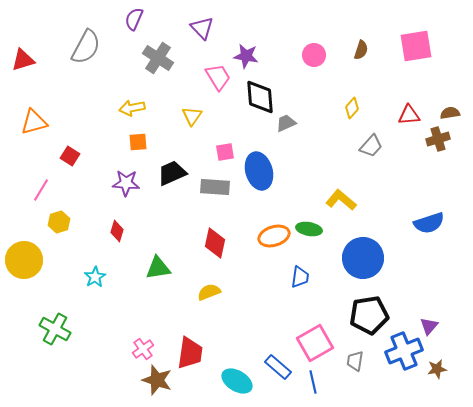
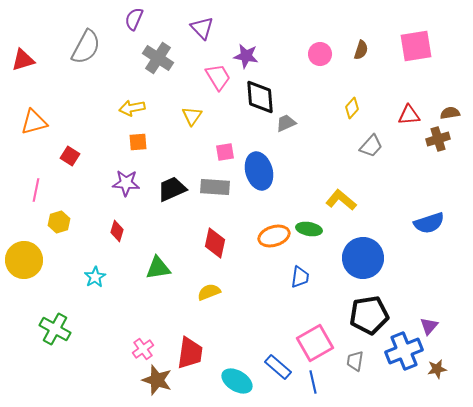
pink circle at (314, 55): moved 6 px right, 1 px up
black trapezoid at (172, 173): moved 16 px down
pink line at (41, 190): moved 5 px left; rotated 20 degrees counterclockwise
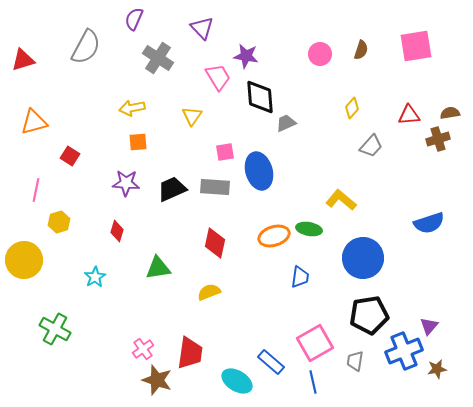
blue rectangle at (278, 367): moved 7 px left, 5 px up
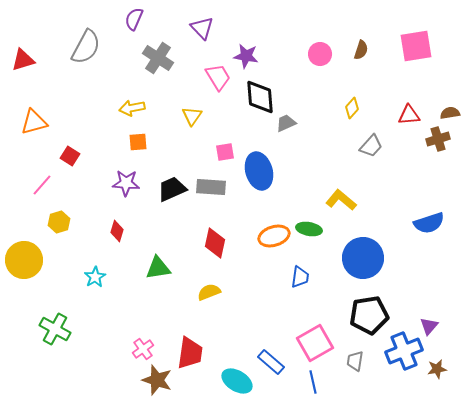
gray rectangle at (215, 187): moved 4 px left
pink line at (36, 190): moved 6 px right, 5 px up; rotated 30 degrees clockwise
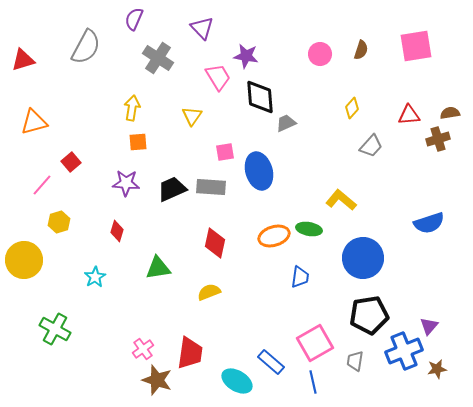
yellow arrow at (132, 108): rotated 110 degrees clockwise
red square at (70, 156): moved 1 px right, 6 px down; rotated 18 degrees clockwise
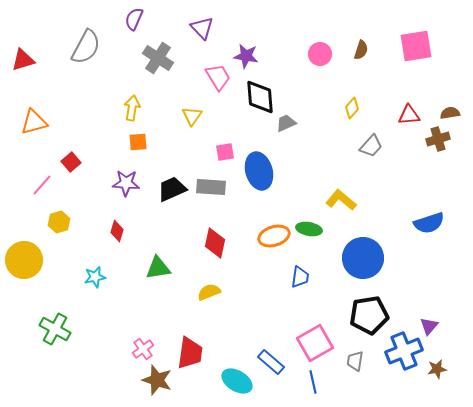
cyan star at (95, 277): rotated 20 degrees clockwise
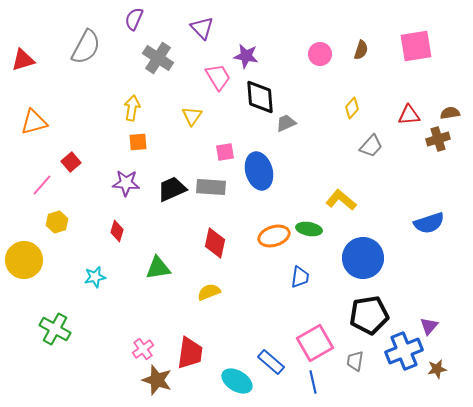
yellow hexagon at (59, 222): moved 2 px left
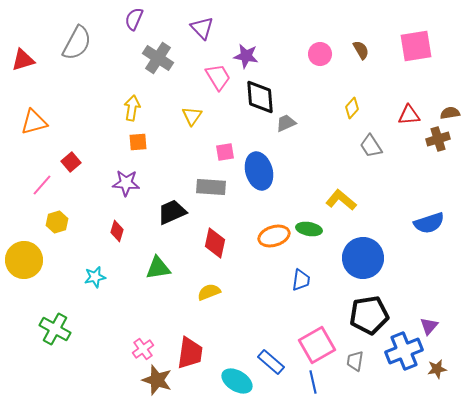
gray semicircle at (86, 47): moved 9 px left, 4 px up
brown semicircle at (361, 50): rotated 48 degrees counterclockwise
gray trapezoid at (371, 146): rotated 105 degrees clockwise
black trapezoid at (172, 189): moved 23 px down
blue trapezoid at (300, 277): moved 1 px right, 3 px down
pink square at (315, 343): moved 2 px right, 2 px down
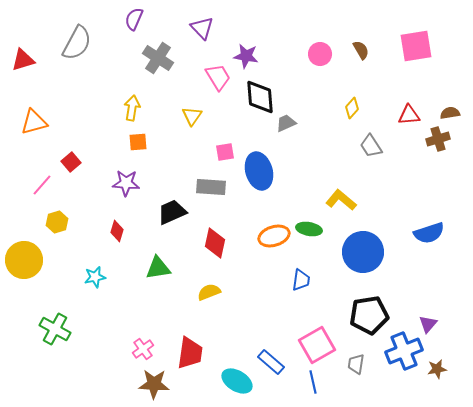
blue semicircle at (429, 223): moved 10 px down
blue circle at (363, 258): moved 6 px up
purple triangle at (429, 326): moved 1 px left, 2 px up
gray trapezoid at (355, 361): moved 1 px right, 3 px down
brown star at (157, 380): moved 3 px left, 4 px down; rotated 16 degrees counterclockwise
